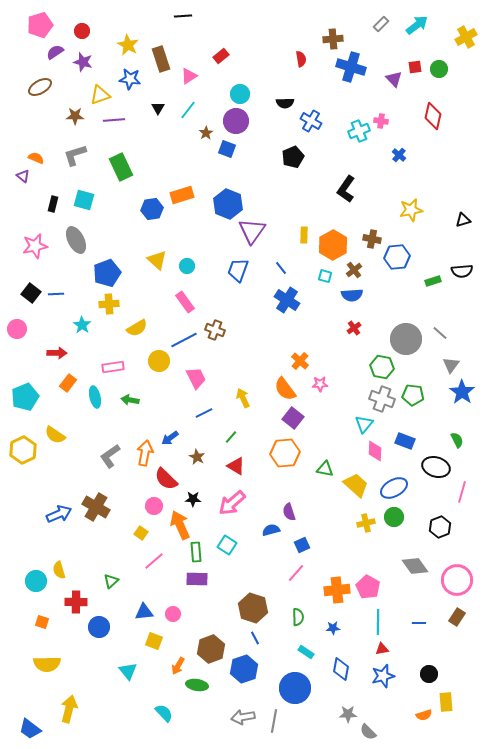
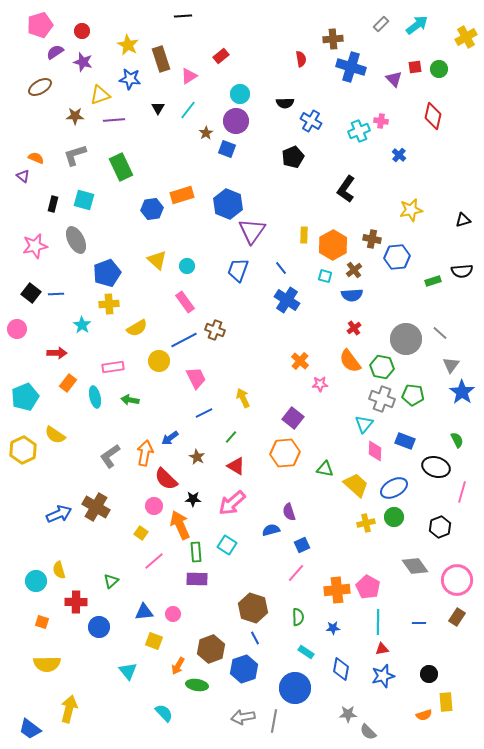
orange semicircle at (285, 389): moved 65 px right, 28 px up
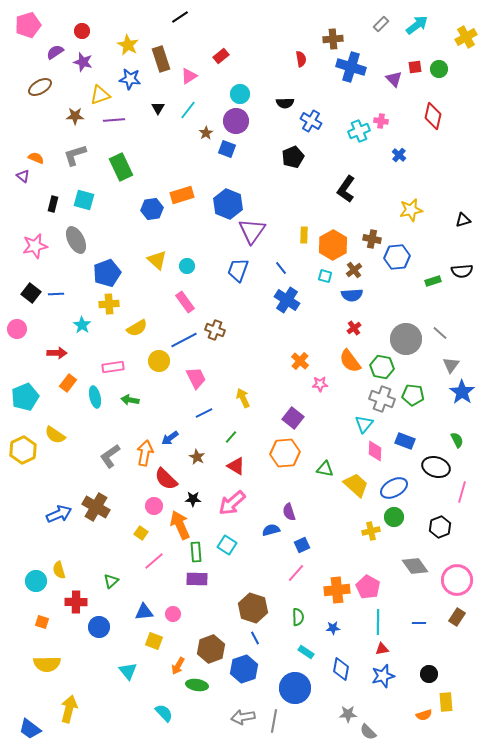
black line at (183, 16): moved 3 px left, 1 px down; rotated 30 degrees counterclockwise
pink pentagon at (40, 25): moved 12 px left
yellow cross at (366, 523): moved 5 px right, 8 px down
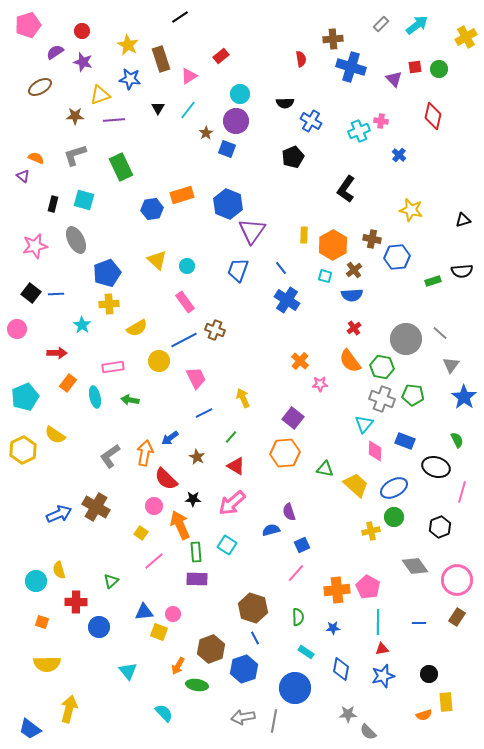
yellow star at (411, 210): rotated 25 degrees clockwise
blue star at (462, 392): moved 2 px right, 5 px down
yellow square at (154, 641): moved 5 px right, 9 px up
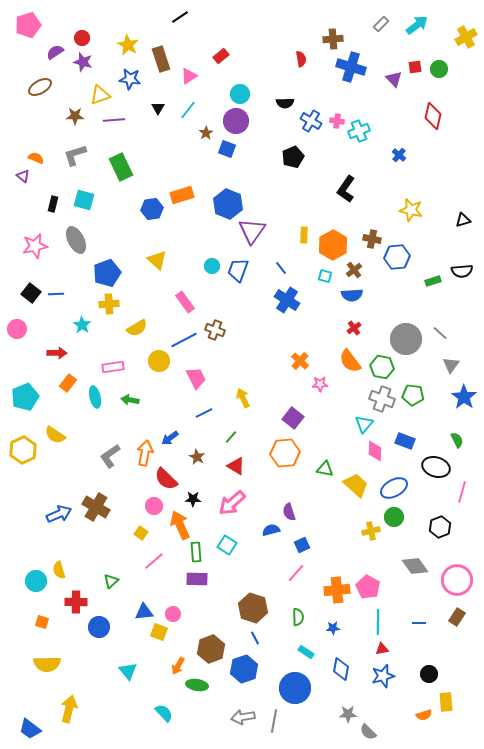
red circle at (82, 31): moved 7 px down
pink cross at (381, 121): moved 44 px left
cyan circle at (187, 266): moved 25 px right
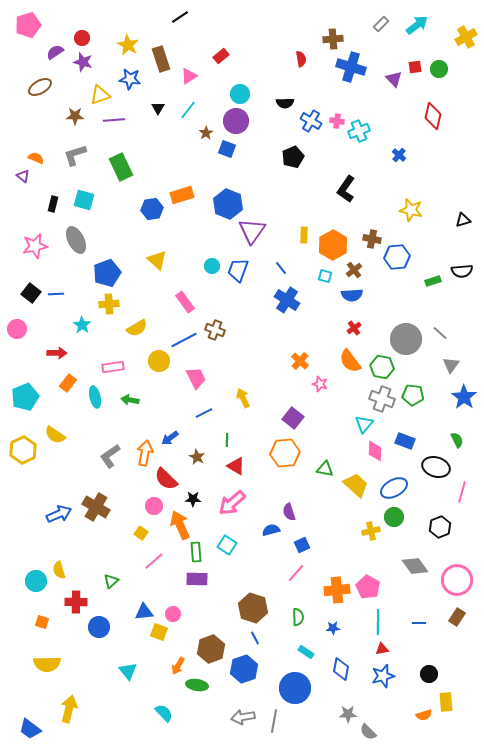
pink star at (320, 384): rotated 21 degrees clockwise
green line at (231, 437): moved 4 px left, 3 px down; rotated 40 degrees counterclockwise
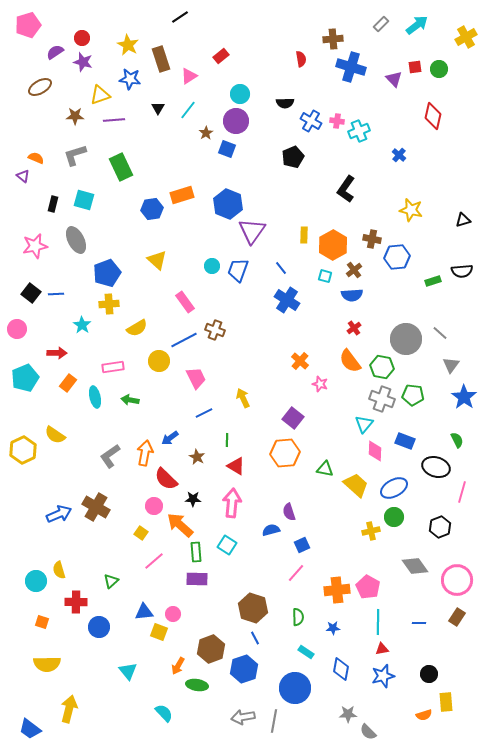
cyan pentagon at (25, 397): moved 19 px up
pink arrow at (232, 503): rotated 136 degrees clockwise
orange arrow at (180, 525): rotated 24 degrees counterclockwise
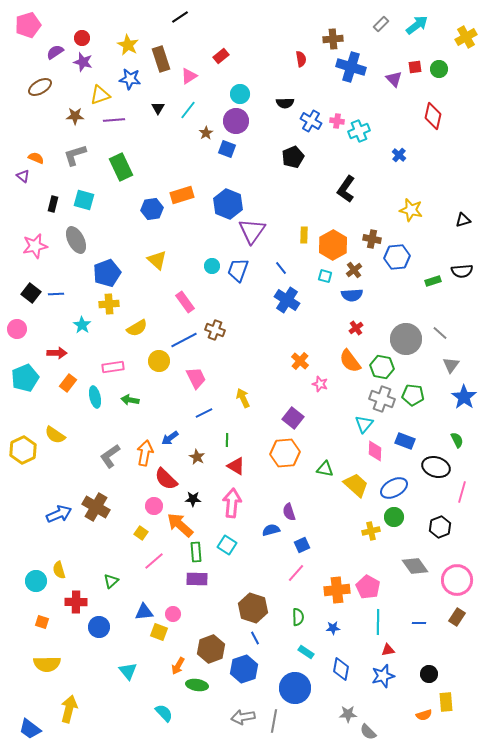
red cross at (354, 328): moved 2 px right
red triangle at (382, 649): moved 6 px right, 1 px down
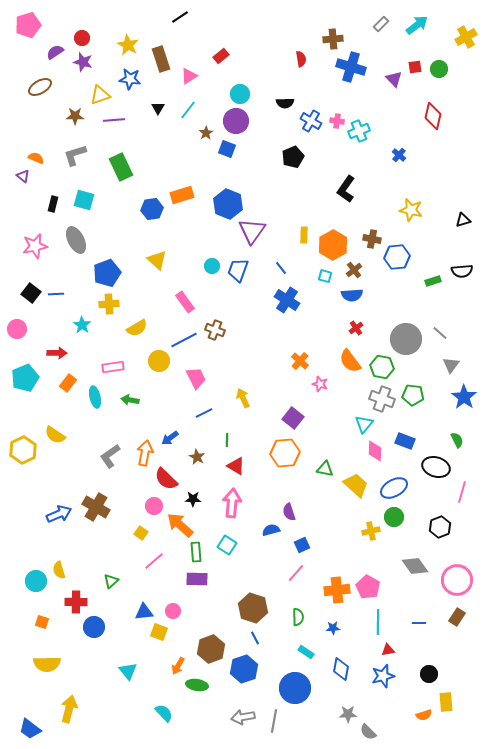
pink circle at (173, 614): moved 3 px up
blue circle at (99, 627): moved 5 px left
